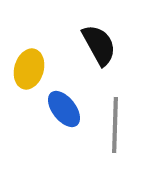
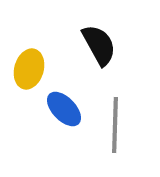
blue ellipse: rotated 6 degrees counterclockwise
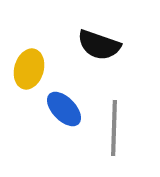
black semicircle: rotated 138 degrees clockwise
gray line: moved 1 px left, 3 px down
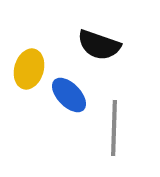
blue ellipse: moved 5 px right, 14 px up
